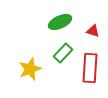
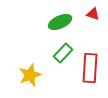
red triangle: moved 17 px up
yellow star: moved 6 px down
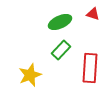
green rectangle: moved 2 px left, 3 px up
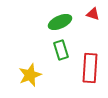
green rectangle: rotated 60 degrees counterclockwise
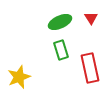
red triangle: moved 2 px left, 4 px down; rotated 40 degrees clockwise
red rectangle: rotated 16 degrees counterclockwise
yellow star: moved 11 px left, 2 px down
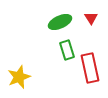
green rectangle: moved 6 px right
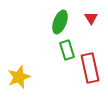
green ellipse: rotated 45 degrees counterclockwise
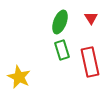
green rectangle: moved 5 px left
red rectangle: moved 6 px up
yellow star: rotated 25 degrees counterclockwise
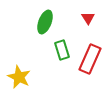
red triangle: moved 3 px left
green ellipse: moved 15 px left
red rectangle: moved 3 px up; rotated 36 degrees clockwise
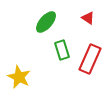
red triangle: rotated 24 degrees counterclockwise
green ellipse: moved 1 px right; rotated 20 degrees clockwise
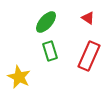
green rectangle: moved 12 px left, 1 px down
red rectangle: moved 1 px left, 3 px up
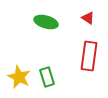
green ellipse: rotated 65 degrees clockwise
green rectangle: moved 3 px left, 26 px down
red rectangle: rotated 16 degrees counterclockwise
